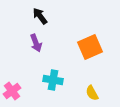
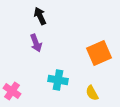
black arrow: rotated 12 degrees clockwise
orange square: moved 9 px right, 6 px down
cyan cross: moved 5 px right
pink cross: rotated 18 degrees counterclockwise
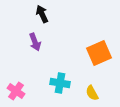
black arrow: moved 2 px right, 2 px up
purple arrow: moved 1 px left, 1 px up
cyan cross: moved 2 px right, 3 px down
pink cross: moved 4 px right
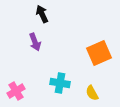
pink cross: rotated 24 degrees clockwise
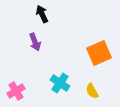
cyan cross: rotated 24 degrees clockwise
yellow semicircle: moved 2 px up
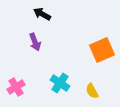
black arrow: rotated 36 degrees counterclockwise
orange square: moved 3 px right, 3 px up
pink cross: moved 4 px up
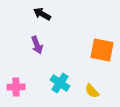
purple arrow: moved 2 px right, 3 px down
orange square: rotated 35 degrees clockwise
pink cross: rotated 30 degrees clockwise
yellow semicircle: rotated 14 degrees counterclockwise
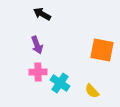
pink cross: moved 22 px right, 15 px up
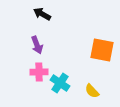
pink cross: moved 1 px right
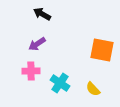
purple arrow: moved 1 px up; rotated 78 degrees clockwise
pink cross: moved 8 px left, 1 px up
yellow semicircle: moved 1 px right, 2 px up
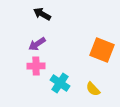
orange square: rotated 10 degrees clockwise
pink cross: moved 5 px right, 5 px up
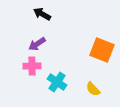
pink cross: moved 4 px left
cyan cross: moved 3 px left, 1 px up
